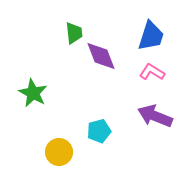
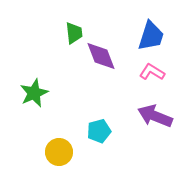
green star: moved 1 px right; rotated 20 degrees clockwise
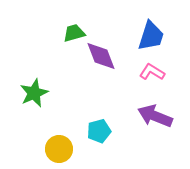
green trapezoid: rotated 100 degrees counterclockwise
yellow circle: moved 3 px up
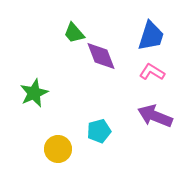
green trapezoid: rotated 115 degrees counterclockwise
yellow circle: moved 1 px left
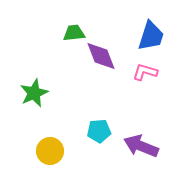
green trapezoid: rotated 125 degrees clockwise
pink L-shape: moved 7 px left; rotated 15 degrees counterclockwise
purple arrow: moved 14 px left, 30 px down
cyan pentagon: rotated 10 degrees clockwise
yellow circle: moved 8 px left, 2 px down
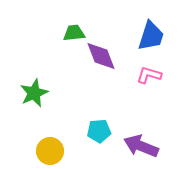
pink L-shape: moved 4 px right, 3 px down
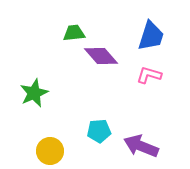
purple diamond: rotated 20 degrees counterclockwise
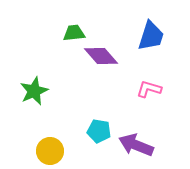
pink L-shape: moved 14 px down
green star: moved 2 px up
cyan pentagon: rotated 15 degrees clockwise
purple arrow: moved 5 px left, 1 px up
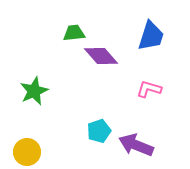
cyan pentagon: rotated 30 degrees counterclockwise
yellow circle: moved 23 px left, 1 px down
